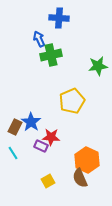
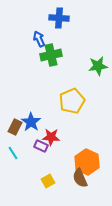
orange hexagon: moved 2 px down
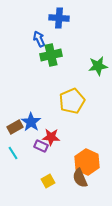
brown rectangle: rotated 35 degrees clockwise
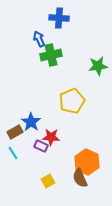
brown rectangle: moved 5 px down
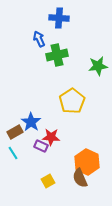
green cross: moved 6 px right
yellow pentagon: rotated 10 degrees counterclockwise
